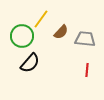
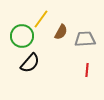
brown semicircle: rotated 14 degrees counterclockwise
gray trapezoid: rotated 10 degrees counterclockwise
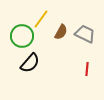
gray trapezoid: moved 5 px up; rotated 30 degrees clockwise
red line: moved 1 px up
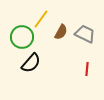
green circle: moved 1 px down
black semicircle: moved 1 px right
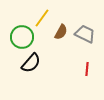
yellow line: moved 1 px right, 1 px up
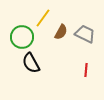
yellow line: moved 1 px right
black semicircle: rotated 110 degrees clockwise
red line: moved 1 px left, 1 px down
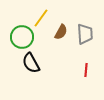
yellow line: moved 2 px left
gray trapezoid: rotated 60 degrees clockwise
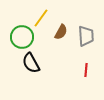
gray trapezoid: moved 1 px right, 2 px down
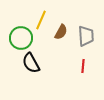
yellow line: moved 2 px down; rotated 12 degrees counterclockwise
green circle: moved 1 px left, 1 px down
red line: moved 3 px left, 4 px up
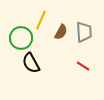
gray trapezoid: moved 2 px left, 4 px up
red line: rotated 64 degrees counterclockwise
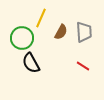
yellow line: moved 2 px up
green circle: moved 1 px right
